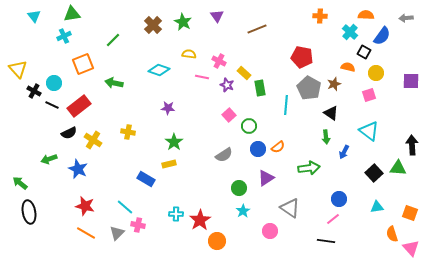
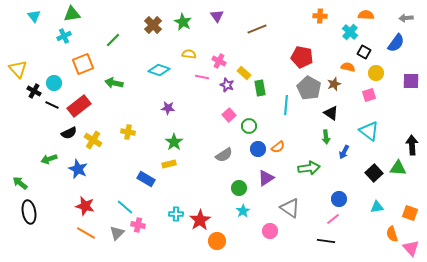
blue semicircle at (382, 36): moved 14 px right, 7 px down
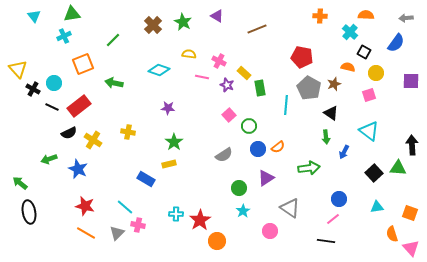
purple triangle at (217, 16): rotated 24 degrees counterclockwise
black cross at (34, 91): moved 1 px left, 2 px up
black line at (52, 105): moved 2 px down
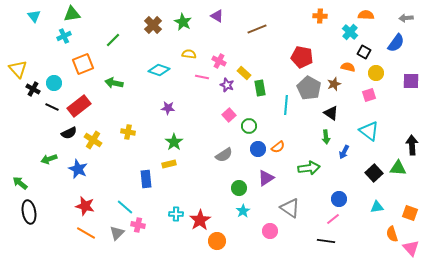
blue rectangle at (146, 179): rotated 54 degrees clockwise
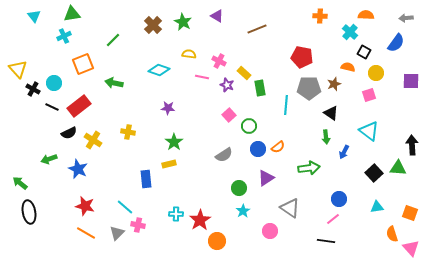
gray pentagon at (309, 88): rotated 30 degrees counterclockwise
